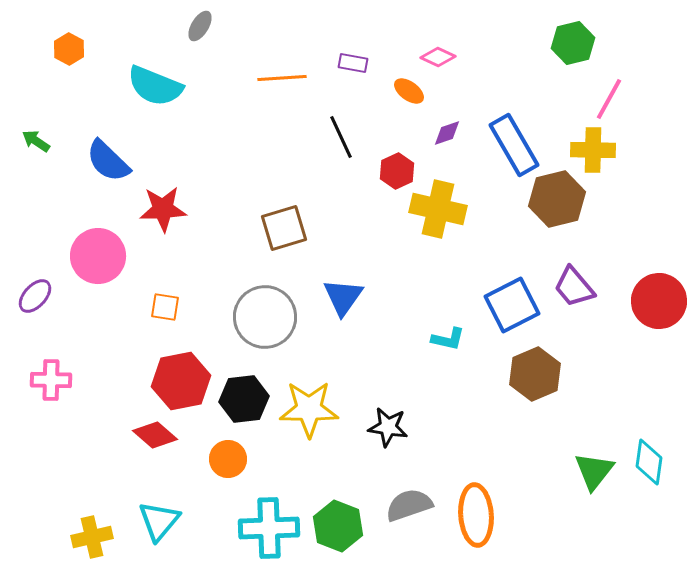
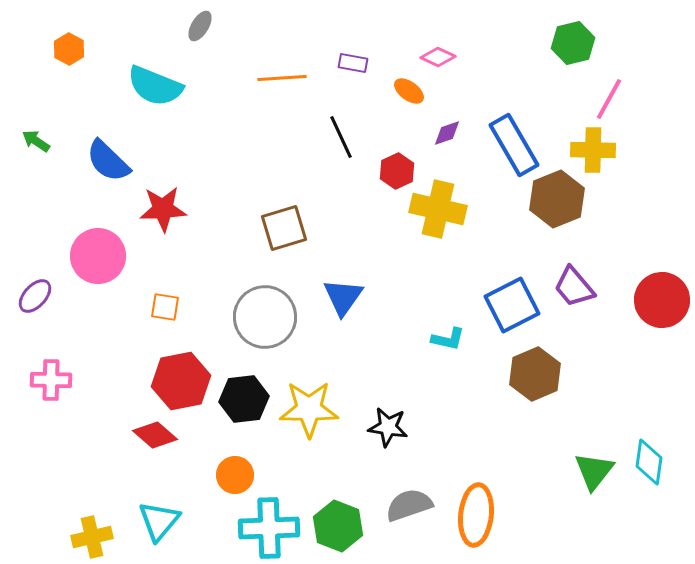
brown hexagon at (557, 199): rotated 8 degrees counterclockwise
red circle at (659, 301): moved 3 px right, 1 px up
orange circle at (228, 459): moved 7 px right, 16 px down
orange ellipse at (476, 515): rotated 10 degrees clockwise
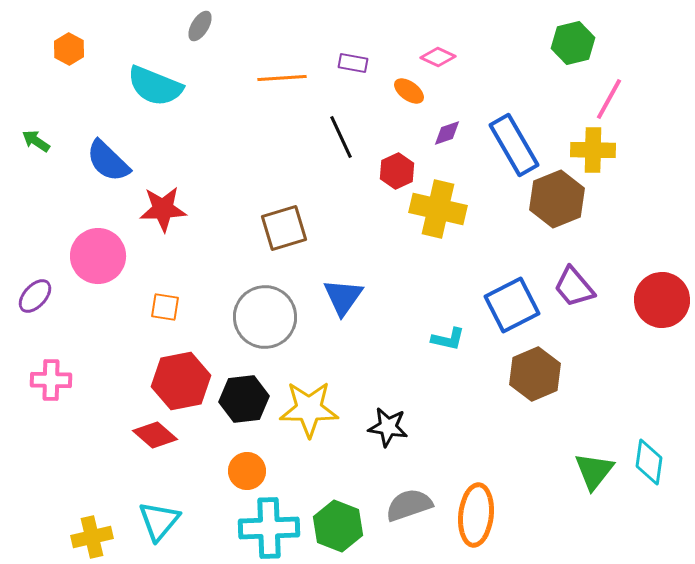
orange circle at (235, 475): moved 12 px right, 4 px up
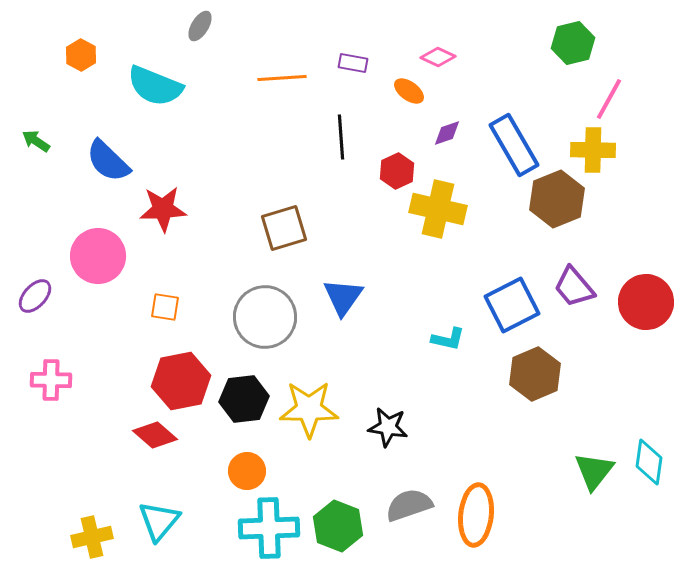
orange hexagon at (69, 49): moved 12 px right, 6 px down
black line at (341, 137): rotated 21 degrees clockwise
red circle at (662, 300): moved 16 px left, 2 px down
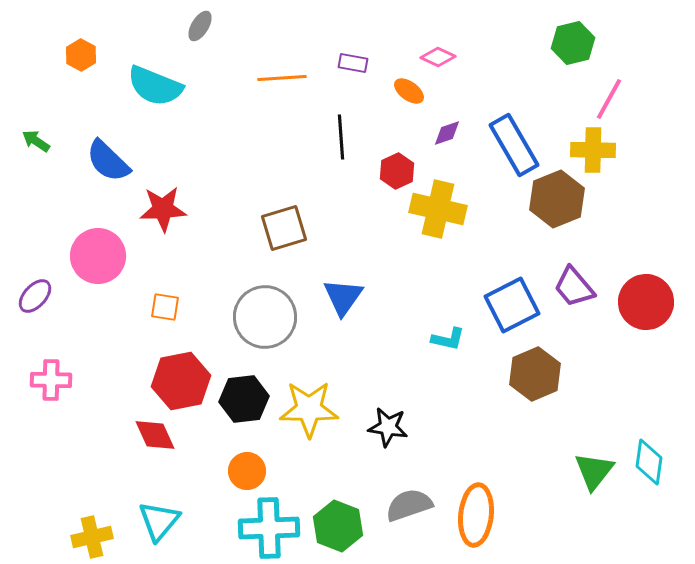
red diamond at (155, 435): rotated 24 degrees clockwise
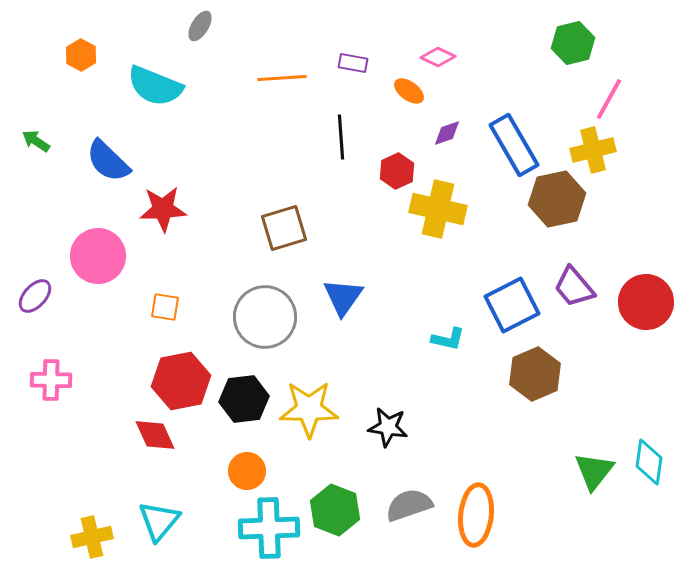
yellow cross at (593, 150): rotated 15 degrees counterclockwise
brown hexagon at (557, 199): rotated 10 degrees clockwise
green hexagon at (338, 526): moved 3 px left, 16 px up
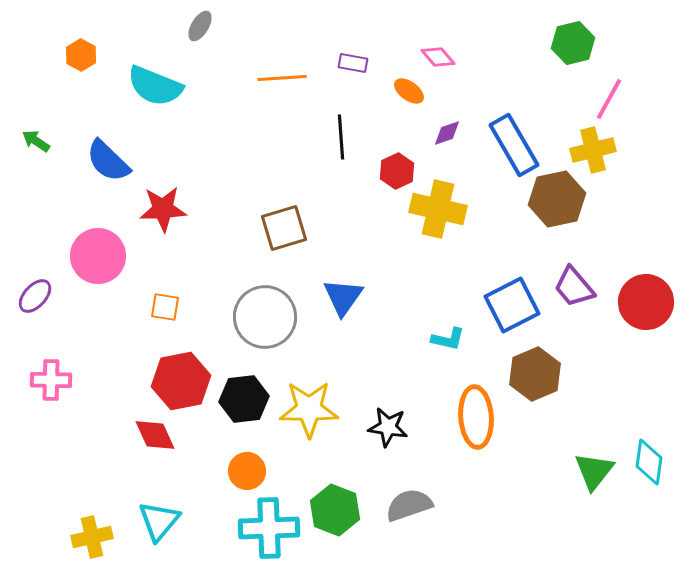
pink diamond at (438, 57): rotated 24 degrees clockwise
orange ellipse at (476, 515): moved 98 px up; rotated 10 degrees counterclockwise
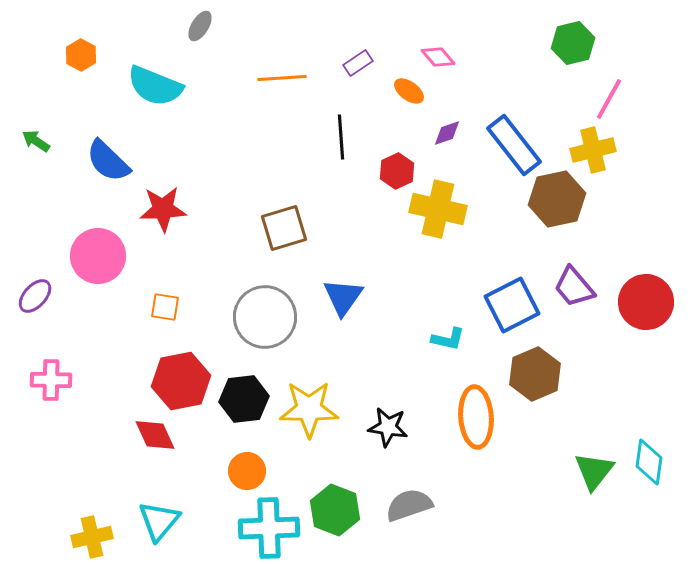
purple rectangle at (353, 63): moved 5 px right; rotated 44 degrees counterclockwise
blue rectangle at (514, 145): rotated 8 degrees counterclockwise
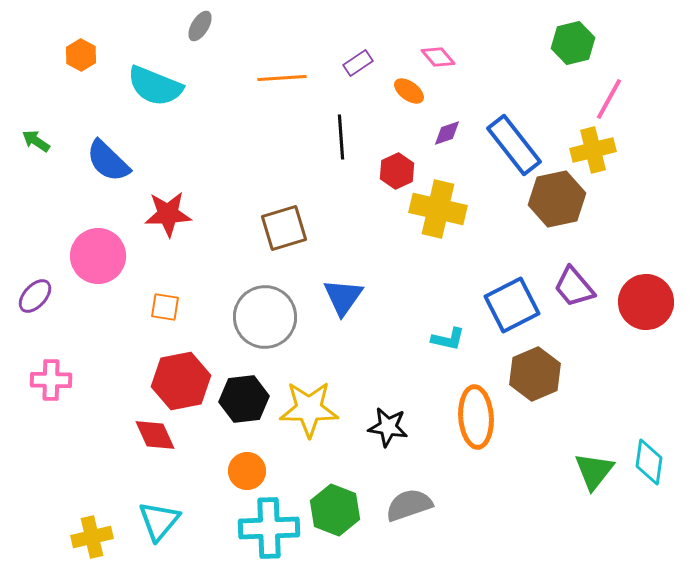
red star at (163, 209): moved 5 px right, 5 px down
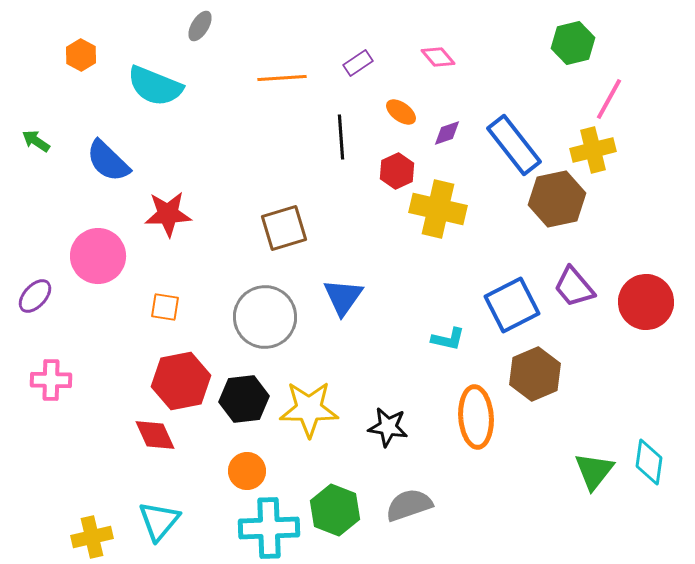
orange ellipse at (409, 91): moved 8 px left, 21 px down
